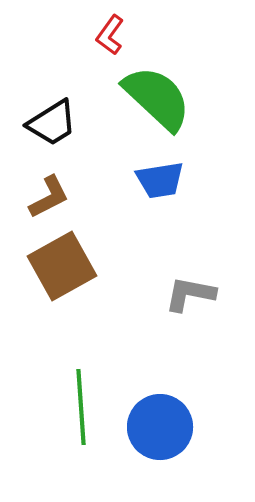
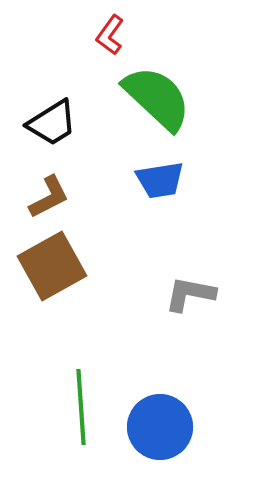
brown square: moved 10 px left
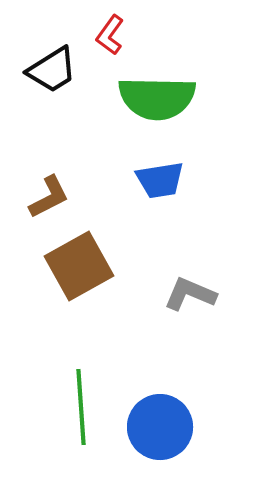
green semicircle: rotated 138 degrees clockwise
black trapezoid: moved 53 px up
brown square: moved 27 px right
gray L-shape: rotated 12 degrees clockwise
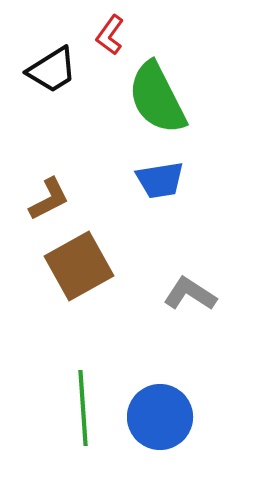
green semicircle: rotated 62 degrees clockwise
brown L-shape: moved 2 px down
gray L-shape: rotated 10 degrees clockwise
green line: moved 2 px right, 1 px down
blue circle: moved 10 px up
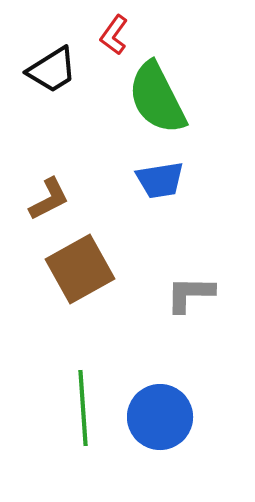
red L-shape: moved 4 px right
brown square: moved 1 px right, 3 px down
gray L-shape: rotated 32 degrees counterclockwise
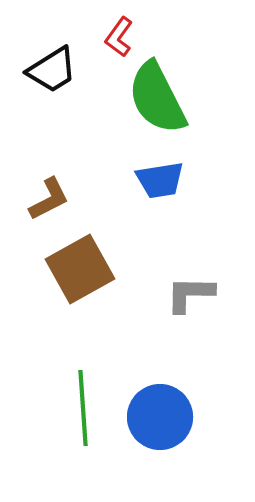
red L-shape: moved 5 px right, 2 px down
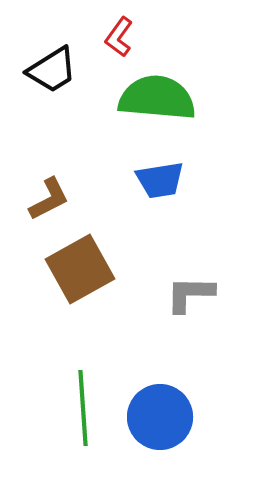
green semicircle: rotated 122 degrees clockwise
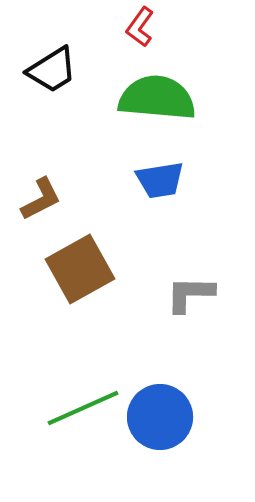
red L-shape: moved 21 px right, 10 px up
brown L-shape: moved 8 px left
green line: rotated 70 degrees clockwise
